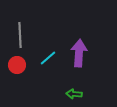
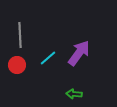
purple arrow: rotated 32 degrees clockwise
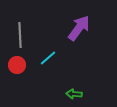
purple arrow: moved 25 px up
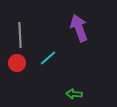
purple arrow: rotated 56 degrees counterclockwise
red circle: moved 2 px up
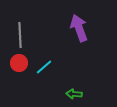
cyan line: moved 4 px left, 9 px down
red circle: moved 2 px right
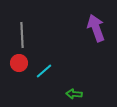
purple arrow: moved 17 px right
gray line: moved 2 px right
cyan line: moved 4 px down
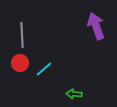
purple arrow: moved 2 px up
red circle: moved 1 px right
cyan line: moved 2 px up
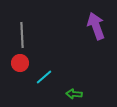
cyan line: moved 8 px down
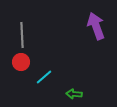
red circle: moved 1 px right, 1 px up
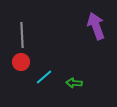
green arrow: moved 11 px up
